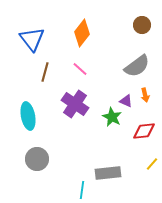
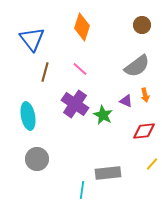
orange diamond: moved 6 px up; rotated 20 degrees counterclockwise
green star: moved 9 px left, 2 px up
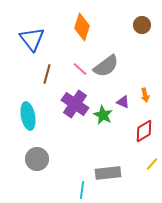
gray semicircle: moved 31 px left
brown line: moved 2 px right, 2 px down
purple triangle: moved 3 px left, 1 px down
red diamond: rotated 25 degrees counterclockwise
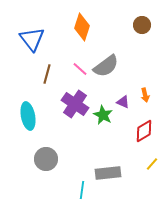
gray circle: moved 9 px right
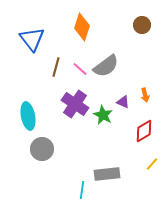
brown line: moved 9 px right, 7 px up
gray circle: moved 4 px left, 10 px up
gray rectangle: moved 1 px left, 1 px down
